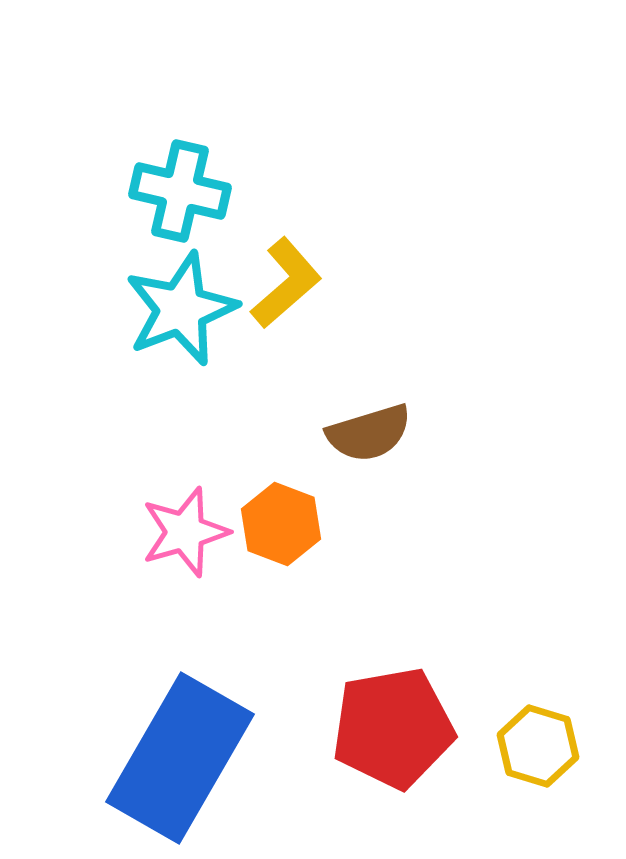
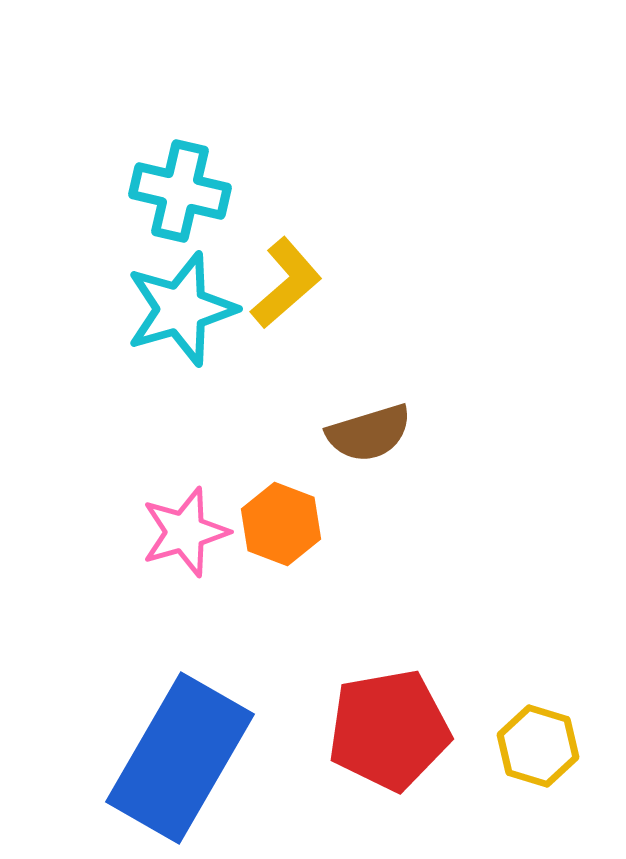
cyan star: rotated 5 degrees clockwise
red pentagon: moved 4 px left, 2 px down
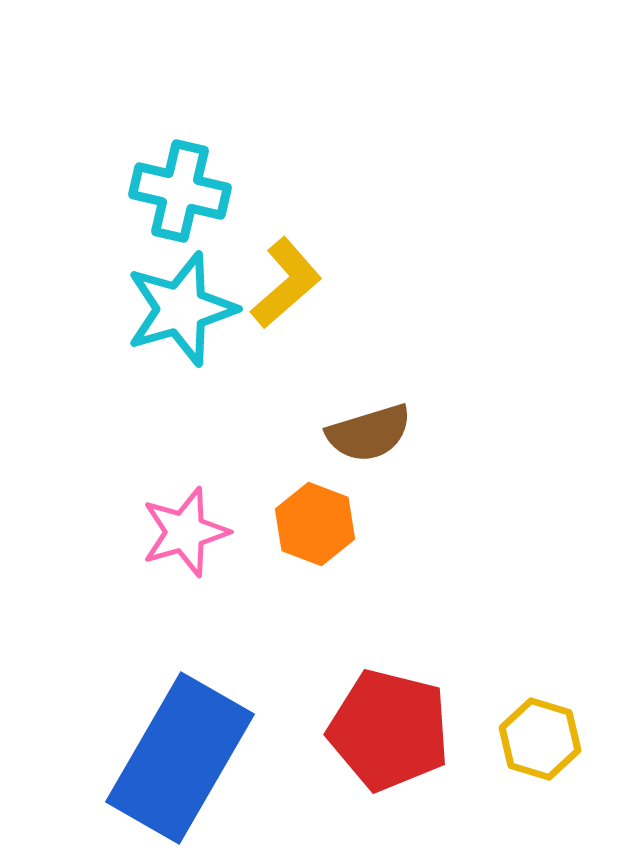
orange hexagon: moved 34 px right
red pentagon: rotated 24 degrees clockwise
yellow hexagon: moved 2 px right, 7 px up
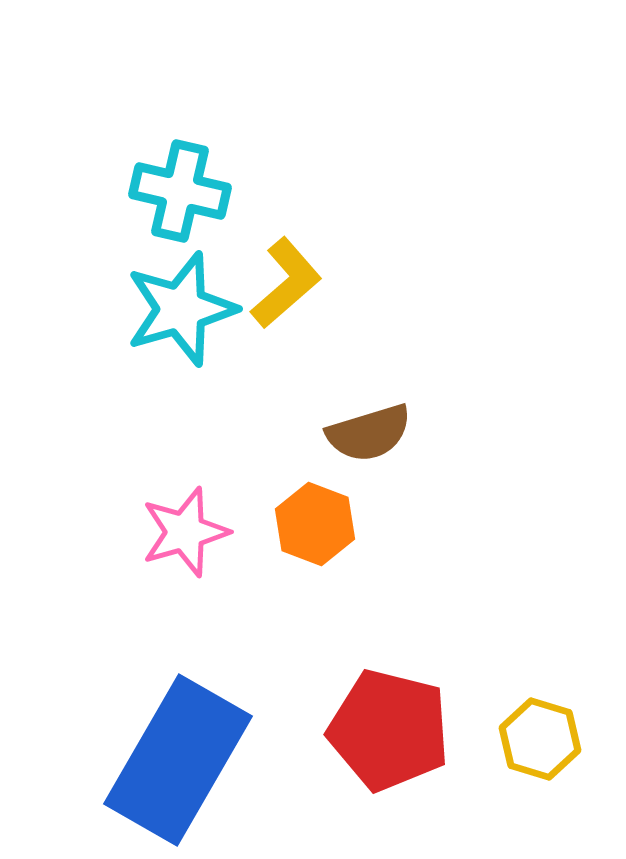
blue rectangle: moved 2 px left, 2 px down
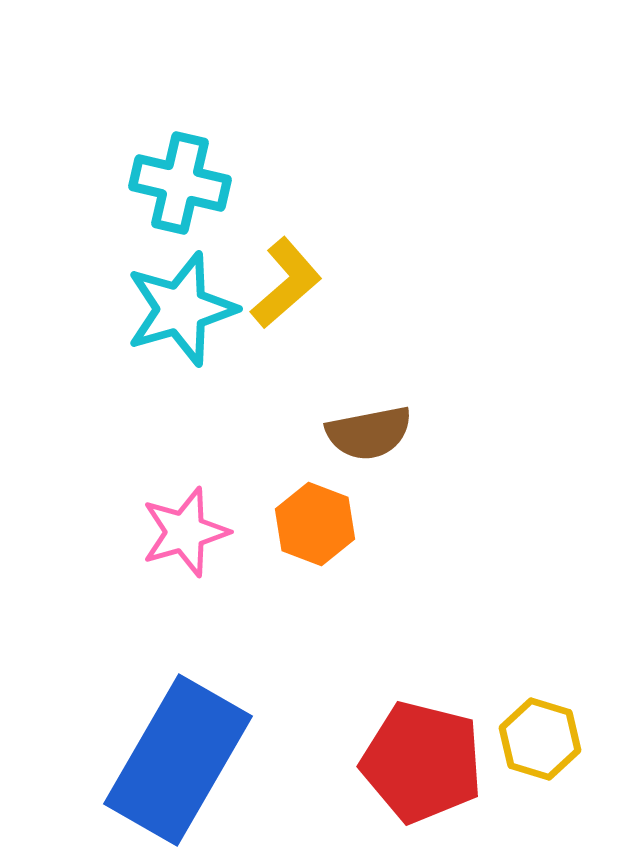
cyan cross: moved 8 px up
brown semicircle: rotated 6 degrees clockwise
red pentagon: moved 33 px right, 32 px down
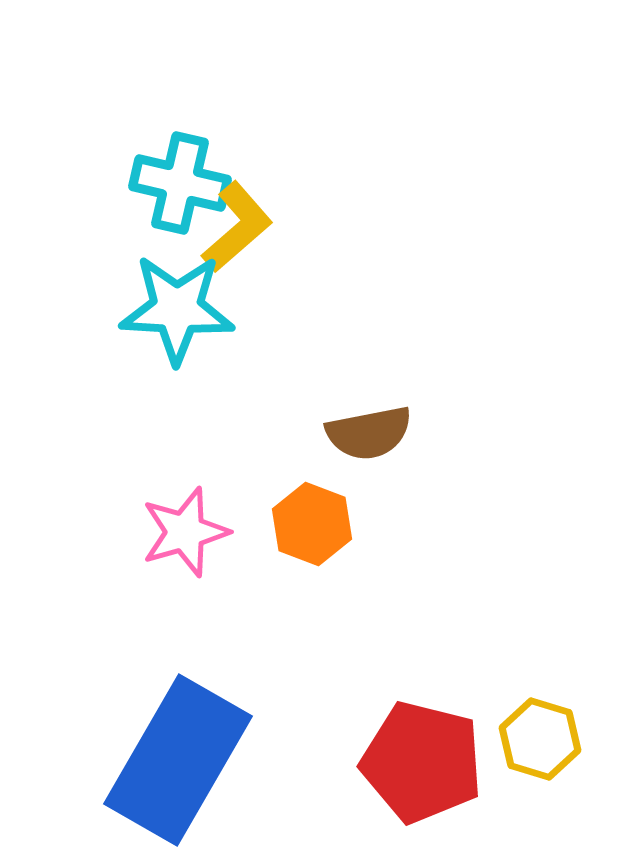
yellow L-shape: moved 49 px left, 56 px up
cyan star: moved 4 px left; rotated 19 degrees clockwise
orange hexagon: moved 3 px left
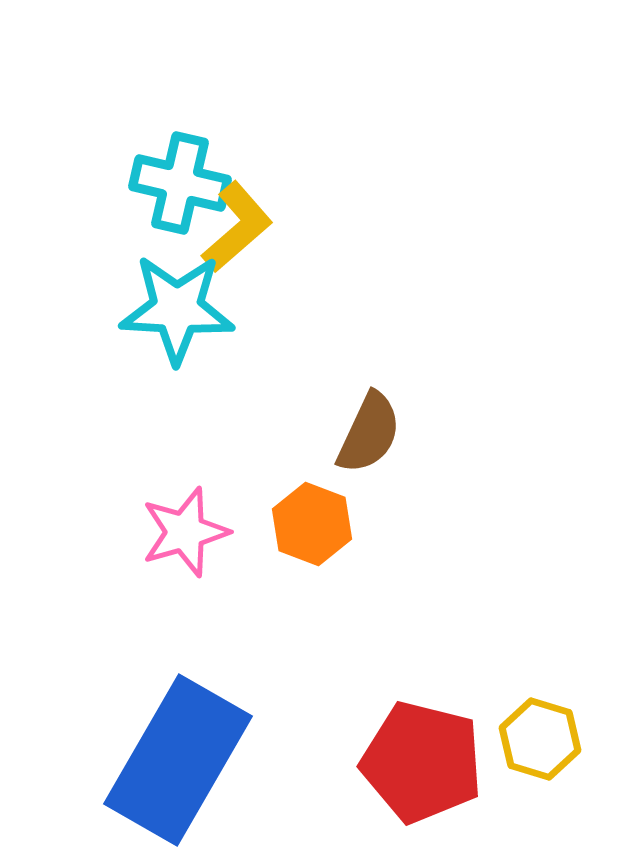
brown semicircle: rotated 54 degrees counterclockwise
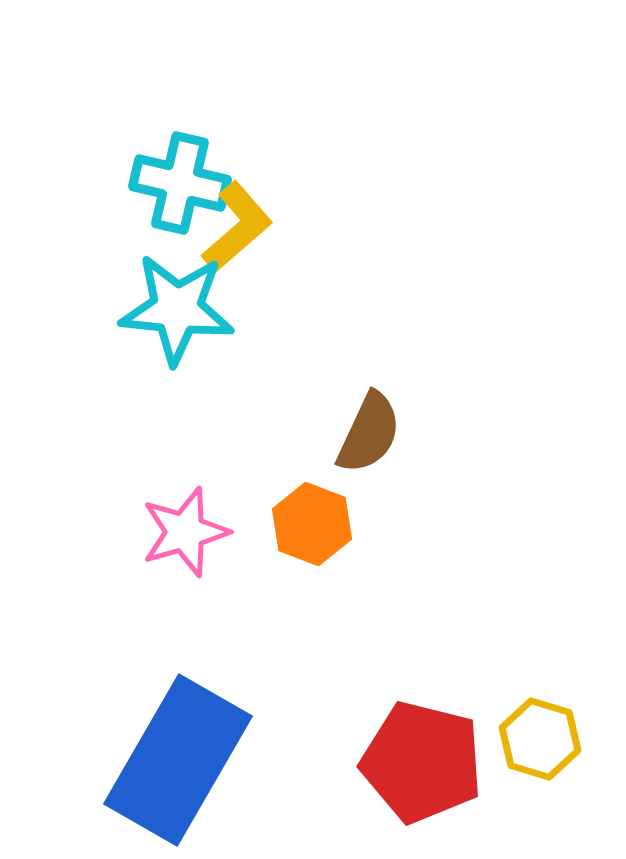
cyan star: rotated 3 degrees clockwise
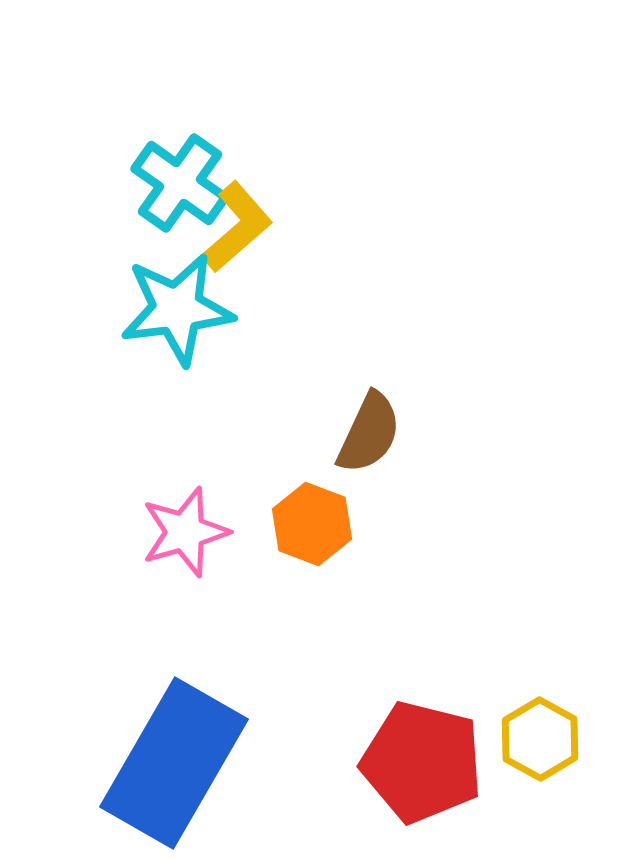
cyan cross: rotated 22 degrees clockwise
cyan star: rotated 13 degrees counterclockwise
yellow hexagon: rotated 12 degrees clockwise
blue rectangle: moved 4 px left, 3 px down
